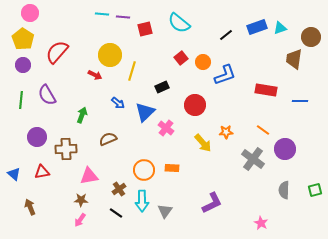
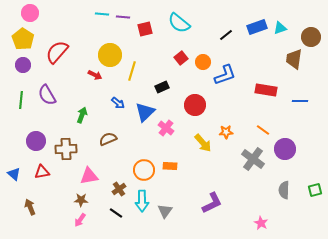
purple circle at (37, 137): moved 1 px left, 4 px down
orange rectangle at (172, 168): moved 2 px left, 2 px up
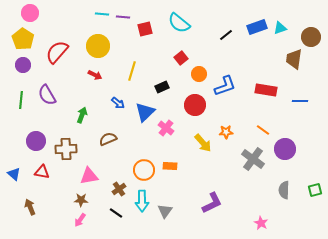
yellow circle at (110, 55): moved 12 px left, 9 px up
orange circle at (203, 62): moved 4 px left, 12 px down
blue L-shape at (225, 75): moved 11 px down
red triangle at (42, 172): rotated 21 degrees clockwise
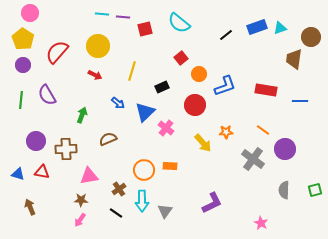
blue triangle at (14, 174): moved 4 px right; rotated 24 degrees counterclockwise
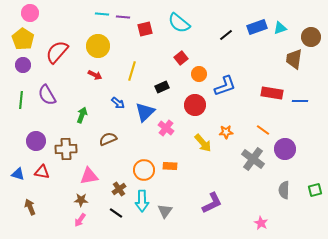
red rectangle at (266, 90): moved 6 px right, 3 px down
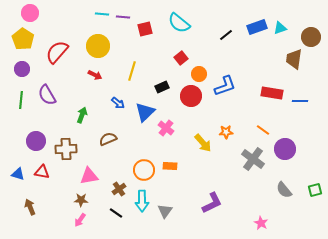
purple circle at (23, 65): moved 1 px left, 4 px down
red circle at (195, 105): moved 4 px left, 9 px up
gray semicircle at (284, 190): rotated 42 degrees counterclockwise
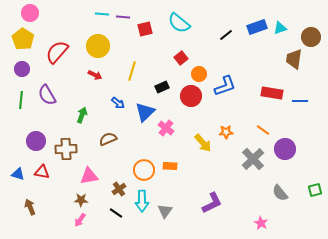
gray cross at (253, 159): rotated 10 degrees clockwise
gray semicircle at (284, 190): moved 4 px left, 3 px down
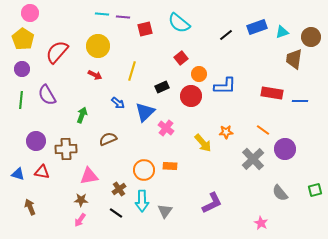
cyan triangle at (280, 28): moved 2 px right, 4 px down
blue L-shape at (225, 86): rotated 20 degrees clockwise
